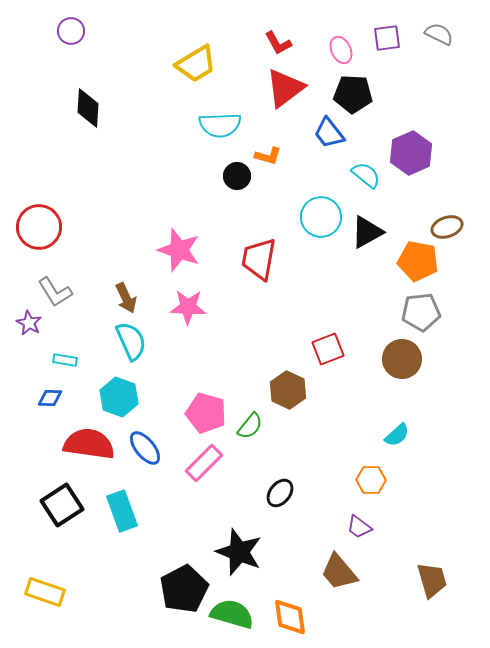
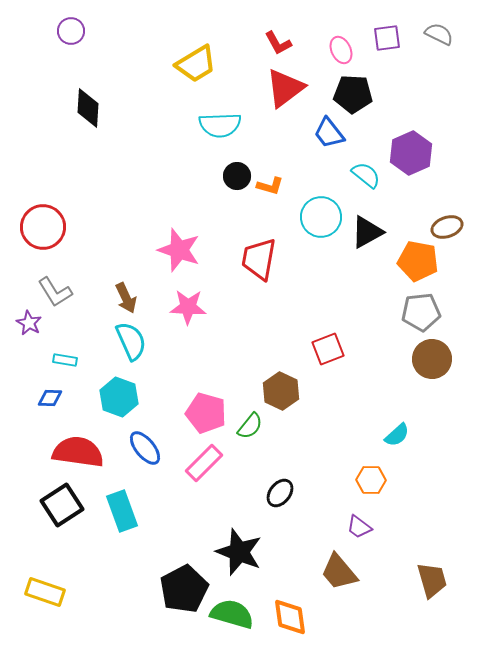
orange L-shape at (268, 156): moved 2 px right, 30 px down
red circle at (39, 227): moved 4 px right
brown circle at (402, 359): moved 30 px right
brown hexagon at (288, 390): moved 7 px left, 1 px down
red semicircle at (89, 444): moved 11 px left, 8 px down
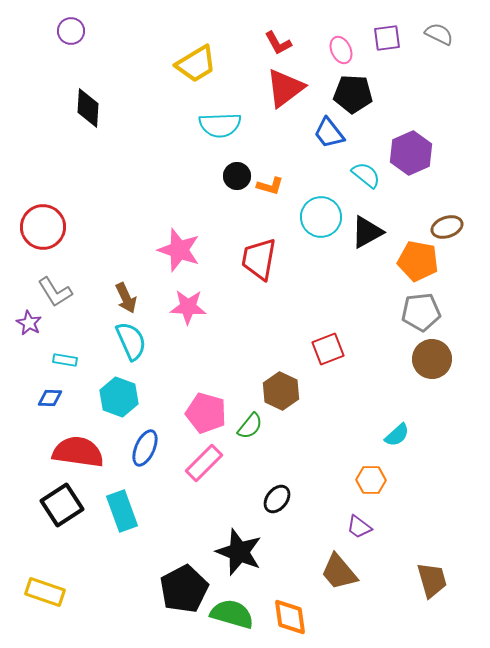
blue ellipse at (145, 448): rotated 63 degrees clockwise
black ellipse at (280, 493): moved 3 px left, 6 px down
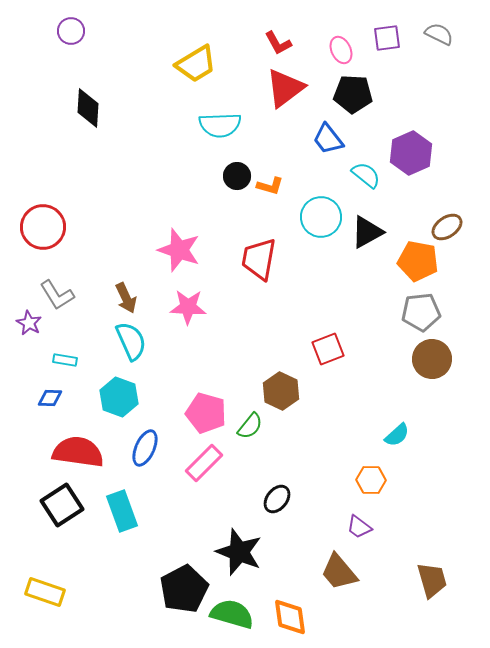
blue trapezoid at (329, 133): moved 1 px left, 6 px down
brown ellipse at (447, 227): rotated 16 degrees counterclockwise
gray L-shape at (55, 292): moved 2 px right, 3 px down
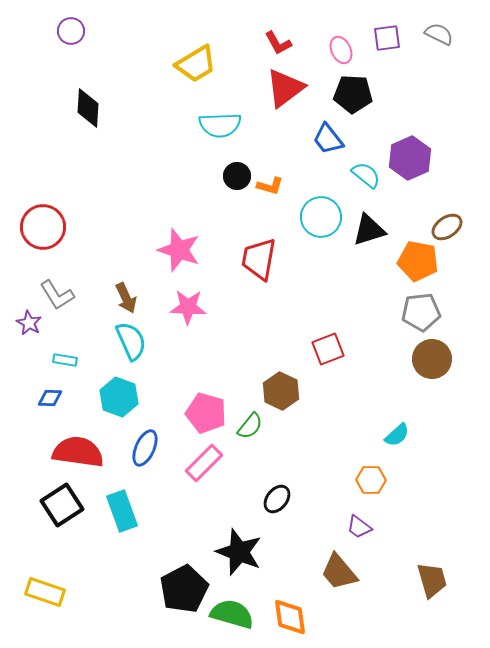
purple hexagon at (411, 153): moved 1 px left, 5 px down
black triangle at (367, 232): moved 2 px right, 2 px up; rotated 12 degrees clockwise
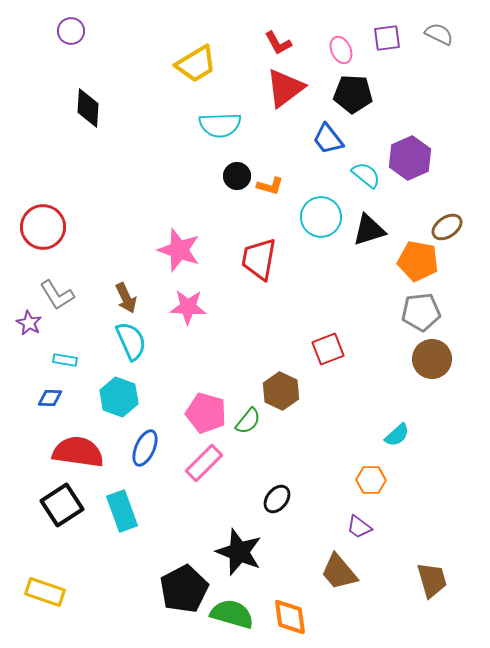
green semicircle at (250, 426): moved 2 px left, 5 px up
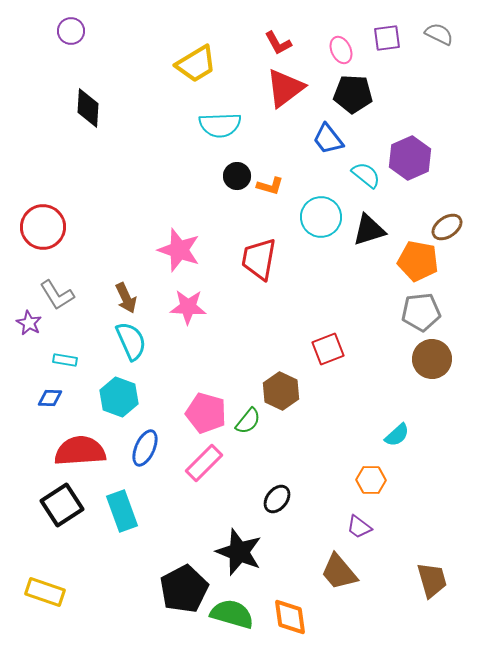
red semicircle at (78, 452): moved 2 px right, 1 px up; rotated 12 degrees counterclockwise
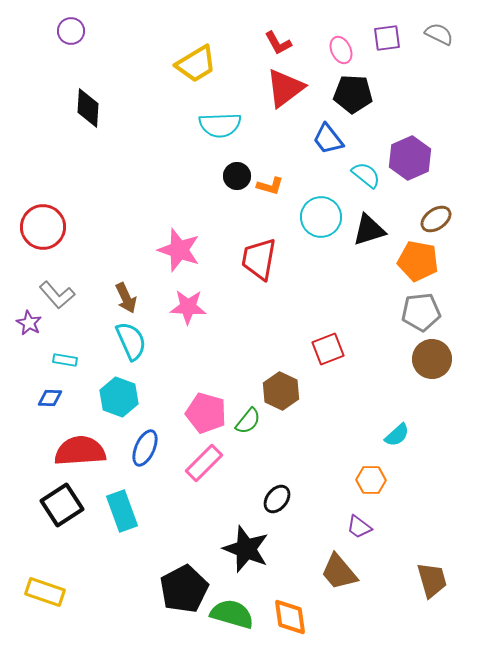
brown ellipse at (447, 227): moved 11 px left, 8 px up
gray L-shape at (57, 295): rotated 9 degrees counterclockwise
black star at (239, 552): moved 7 px right, 3 px up
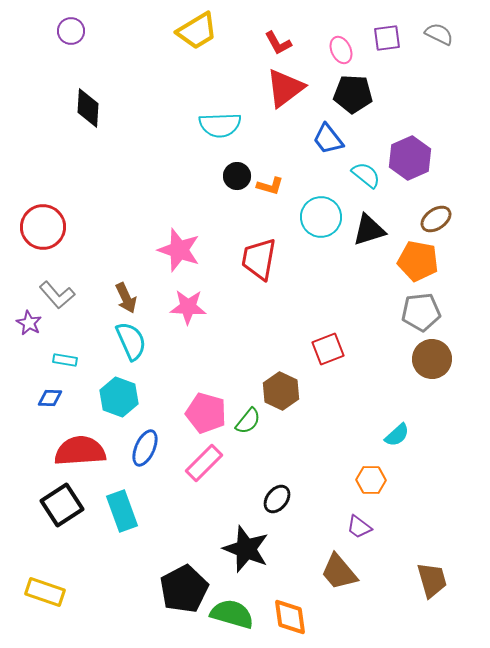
yellow trapezoid at (196, 64): moved 1 px right, 33 px up
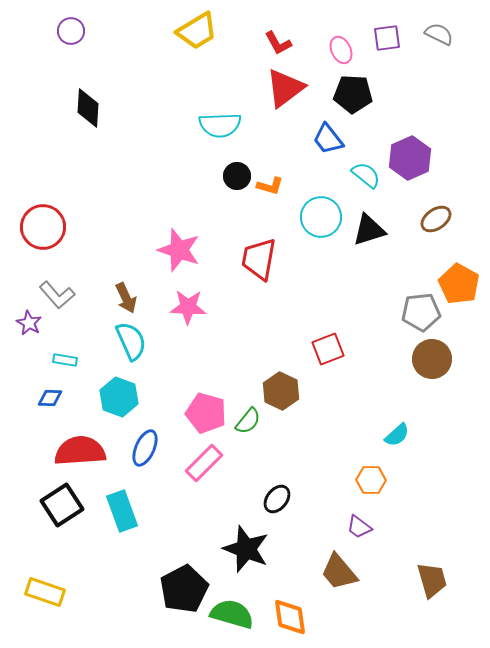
orange pentagon at (418, 261): moved 41 px right, 23 px down; rotated 18 degrees clockwise
